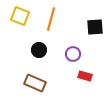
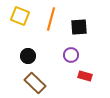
black square: moved 16 px left
black circle: moved 11 px left, 6 px down
purple circle: moved 2 px left, 1 px down
brown rectangle: rotated 20 degrees clockwise
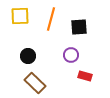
yellow square: rotated 24 degrees counterclockwise
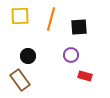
brown rectangle: moved 15 px left, 3 px up; rotated 10 degrees clockwise
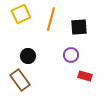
yellow square: moved 1 px right, 2 px up; rotated 24 degrees counterclockwise
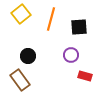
yellow square: rotated 12 degrees counterclockwise
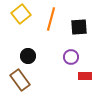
purple circle: moved 2 px down
red rectangle: rotated 16 degrees counterclockwise
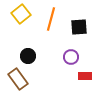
brown rectangle: moved 2 px left, 1 px up
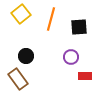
black circle: moved 2 px left
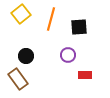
purple circle: moved 3 px left, 2 px up
red rectangle: moved 1 px up
